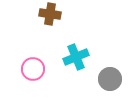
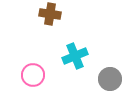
cyan cross: moved 1 px left, 1 px up
pink circle: moved 6 px down
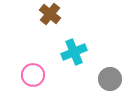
brown cross: rotated 30 degrees clockwise
cyan cross: moved 1 px left, 4 px up
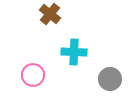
cyan cross: rotated 25 degrees clockwise
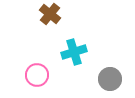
cyan cross: rotated 20 degrees counterclockwise
pink circle: moved 4 px right
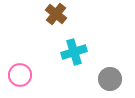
brown cross: moved 6 px right
pink circle: moved 17 px left
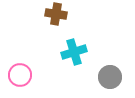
brown cross: rotated 30 degrees counterclockwise
gray circle: moved 2 px up
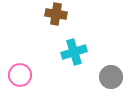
gray circle: moved 1 px right
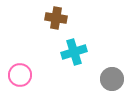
brown cross: moved 4 px down
gray circle: moved 1 px right, 2 px down
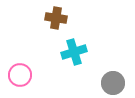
gray circle: moved 1 px right, 4 px down
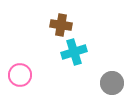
brown cross: moved 5 px right, 7 px down
gray circle: moved 1 px left
